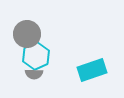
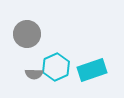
cyan hexagon: moved 20 px right, 11 px down
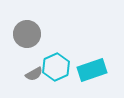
gray semicircle: rotated 30 degrees counterclockwise
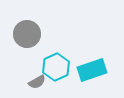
gray semicircle: moved 3 px right, 8 px down
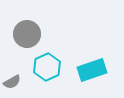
cyan hexagon: moved 9 px left
gray semicircle: moved 25 px left
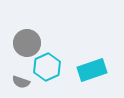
gray circle: moved 9 px down
gray semicircle: moved 9 px right; rotated 48 degrees clockwise
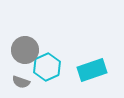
gray circle: moved 2 px left, 7 px down
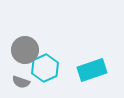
cyan hexagon: moved 2 px left, 1 px down
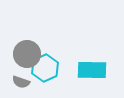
gray circle: moved 2 px right, 4 px down
cyan rectangle: rotated 20 degrees clockwise
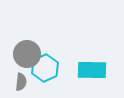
gray semicircle: rotated 102 degrees counterclockwise
